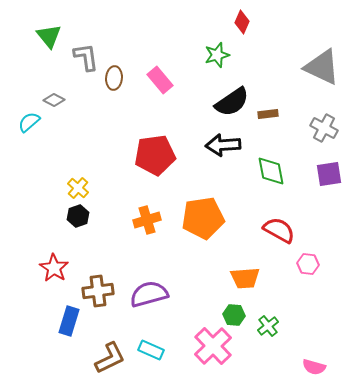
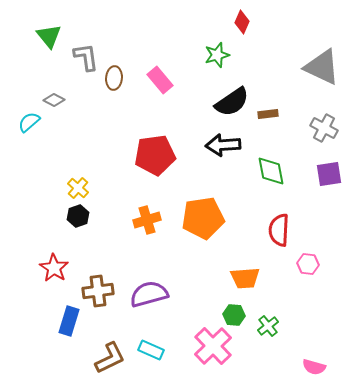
red semicircle: rotated 116 degrees counterclockwise
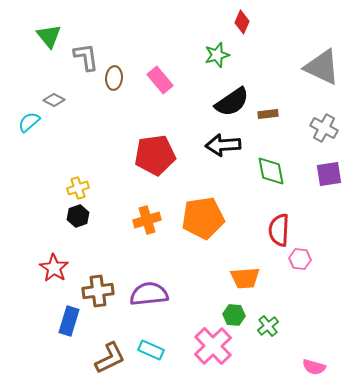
yellow cross: rotated 30 degrees clockwise
pink hexagon: moved 8 px left, 5 px up
purple semicircle: rotated 9 degrees clockwise
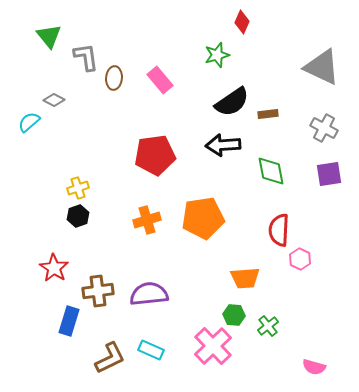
pink hexagon: rotated 20 degrees clockwise
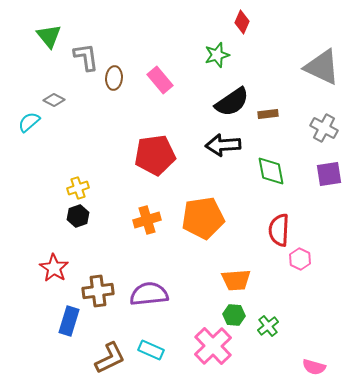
orange trapezoid: moved 9 px left, 2 px down
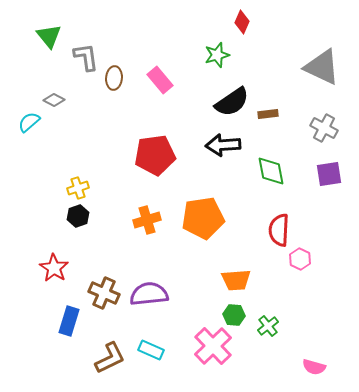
brown cross: moved 6 px right, 2 px down; rotated 32 degrees clockwise
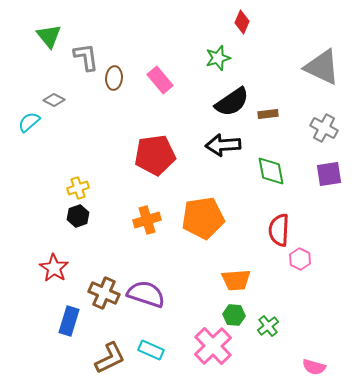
green star: moved 1 px right, 3 px down
purple semicircle: moved 3 px left; rotated 24 degrees clockwise
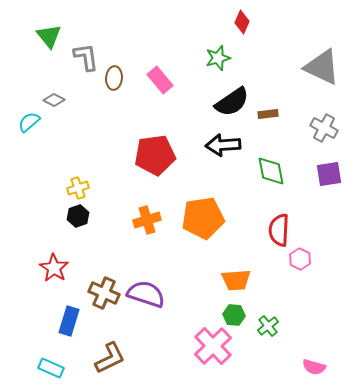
cyan rectangle: moved 100 px left, 18 px down
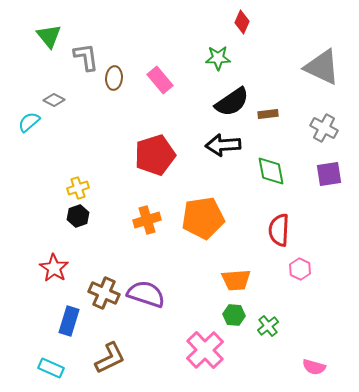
green star: rotated 15 degrees clockwise
red pentagon: rotated 9 degrees counterclockwise
pink hexagon: moved 10 px down
pink cross: moved 8 px left, 4 px down
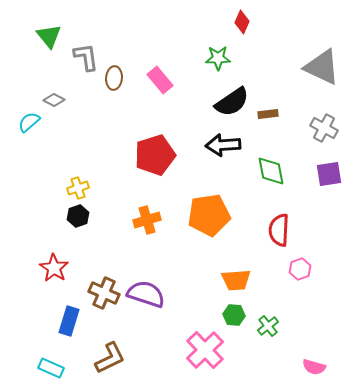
orange pentagon: moved 6 px right, 3 px up
pink hexagon: rotated 15 degrees clockwise
